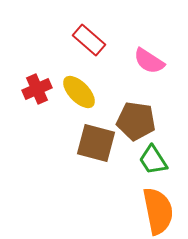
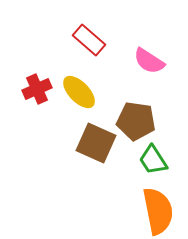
brown square: rotated 9 degrees clockwise
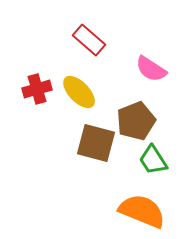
pink semicircle: moved 2 px right, 8 px down
red cross: rotated 8 degrees clockwise
brown pentagon: rotated 30 degrees counterclockwise
brown square: rotated 9 degrees counterclockwise
orange semicircle: moved 16 px left; rotated 57 degrees counterclockwise
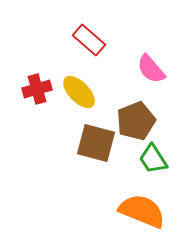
pink semicircle: rotated 16 degrees clockwise
green trapezoid: moved 1 px up
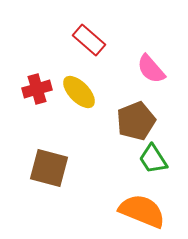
brown square: moved 47 px left, 25 px down
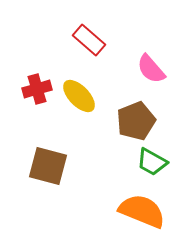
yellow ellipse: moved 4 px down
green trapezoid: moved 1 px left, 3 px down; rotated 28 degrees counterclockwise
brown square: moved 1 px left, 2 px up
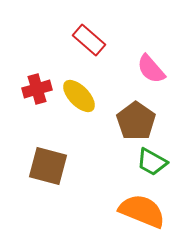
brown pentagon: rotated 15 degrees counterclockwise
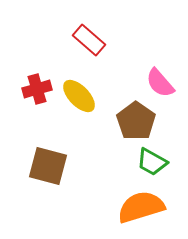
pink semicircle: moved 9 px right, 14 px down
orange semicircle: moved 1 px left, 4 px up; rotated 39 degrees counterclockwise
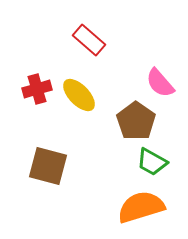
yellow ellipse: moved 1 px up
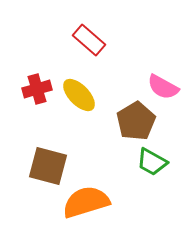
pink semicircle: moved 3 px right, 4 px down; rotated 20 degrees counterclockwise
brown pentagon: rotated 6 degrees clockwise
orange semicircle: moved 55 px left, 5 px up
